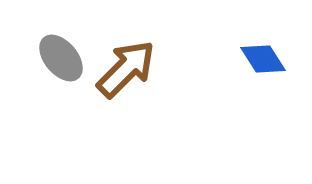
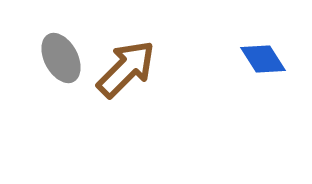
gray ellipse: rotated 12 degrees clockwise
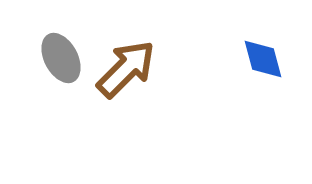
blue diamond: rotated 18 degrees clockwise
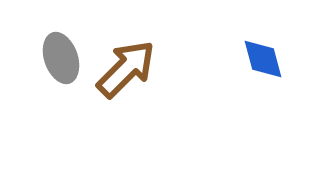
gray ellipse: rotated 9 degrees clockwise
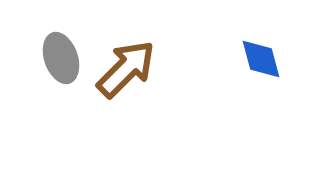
blue diamond: moved 2 px left
